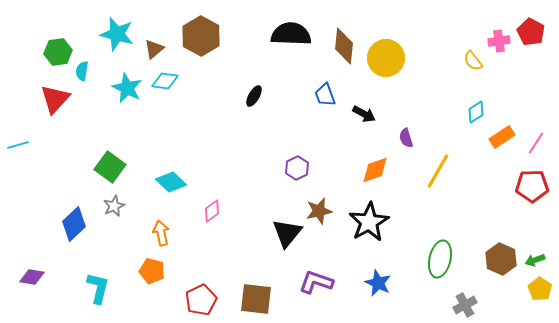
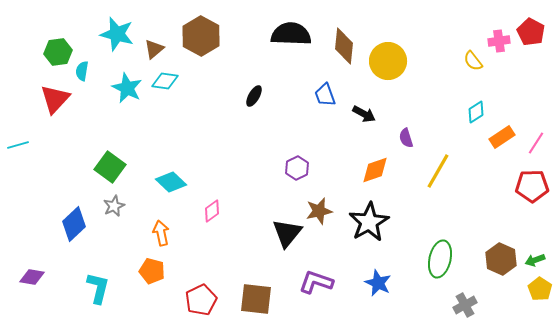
yellow circle at (386, 58): moved 2 px right, 3 px down
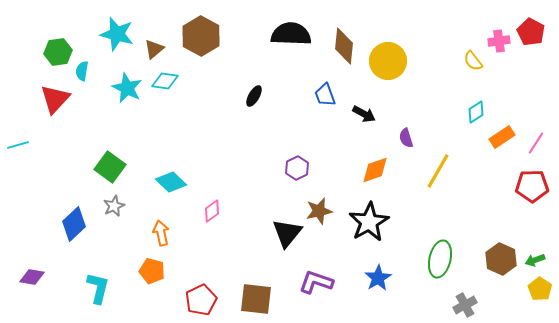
blue star at (378, 283): moved 5 px up; rotated 16 degrees clockwise
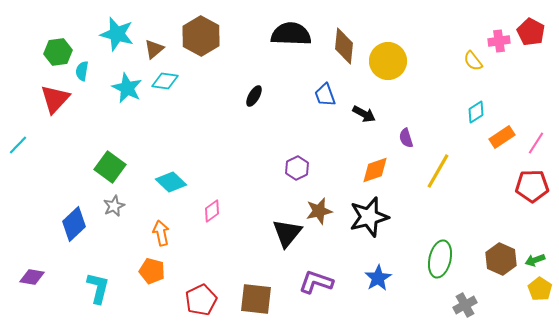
cyan line at (18, 145): rotated 30 degrees counterclockwise
black star at (369, 222): moved 5 px up; rotated 15 degrees clockwise
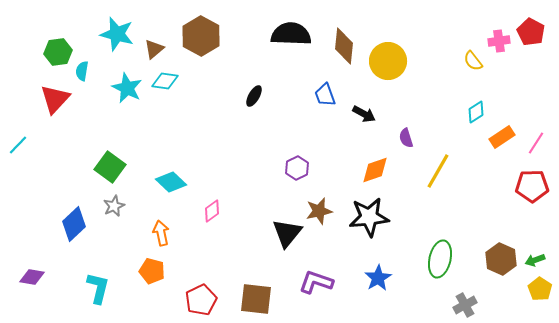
black star at (369, 217): rotated 9 degrees clockwise
